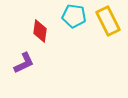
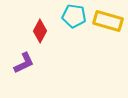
yellow rectangle: rotated 48 degrees counterclockwise
red diamond: rotated 20 degrees clockwise
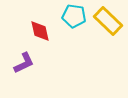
yellow rectangle: rotated 28 degrees clockwise
red diamond: rotated 40 degrees counterclockwise
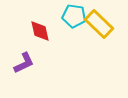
yellow rectangle: moved 9 px left, 3 px down
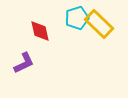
cyan pentagon: moved 3 px right, 2 px down; rotated 25 degrees counterclockwise
